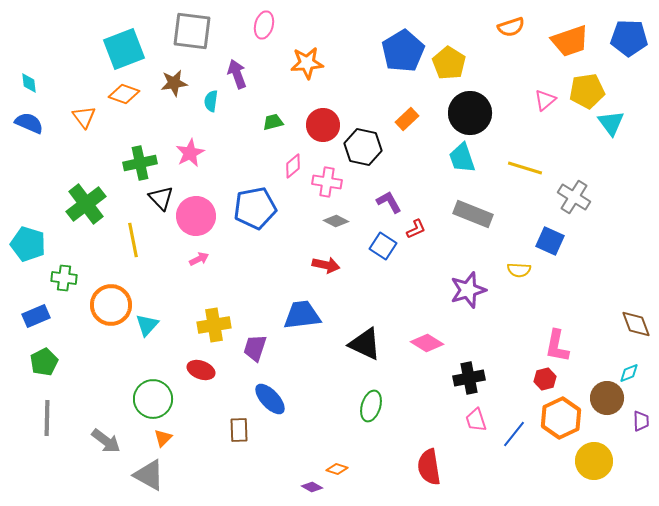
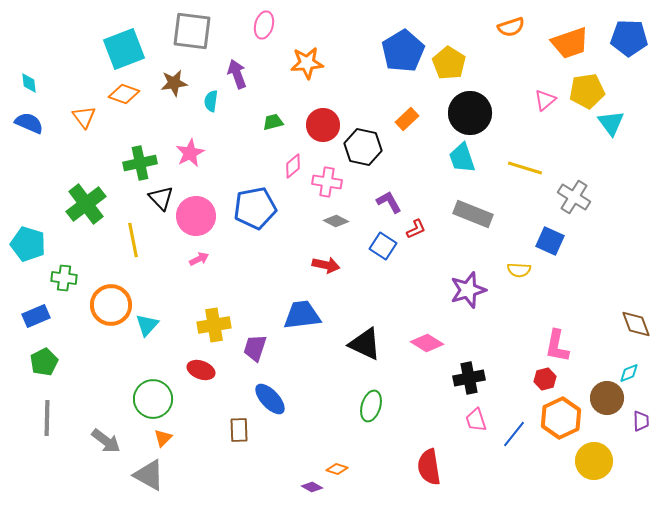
orange trapezoid at (570, 41): moved 2 px down
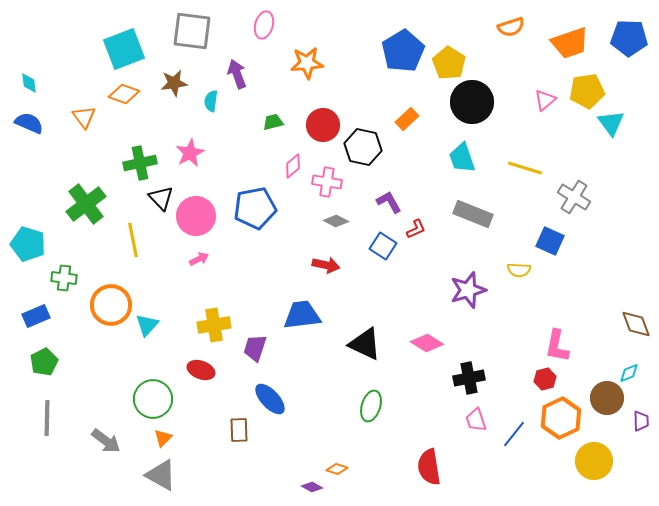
black circle at (470, 113): moved 2 px right, 11 px up
gray triangle at (149, 475): moved 12 px right
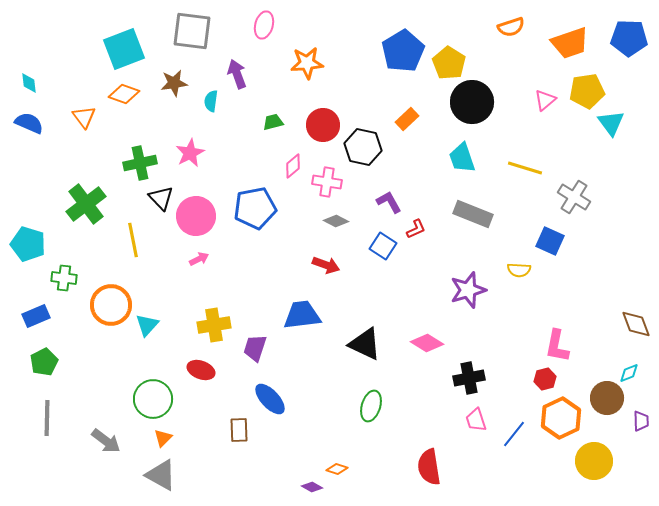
red arrow at (326, 265): rotated 8 degrees clockwise
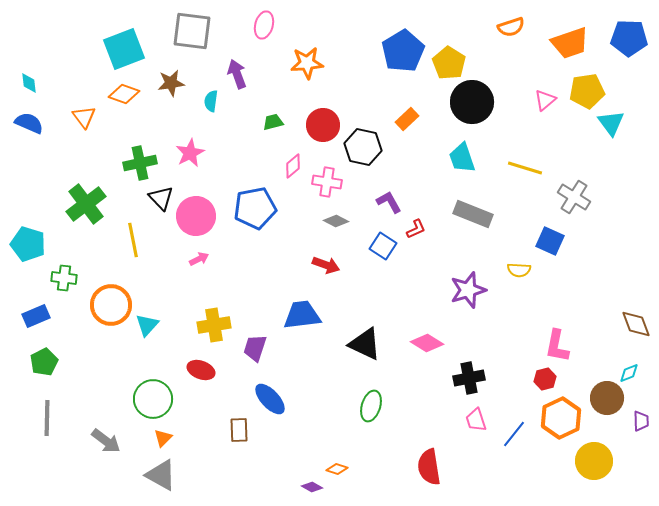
brown star at (174, 83): moved 3 px left
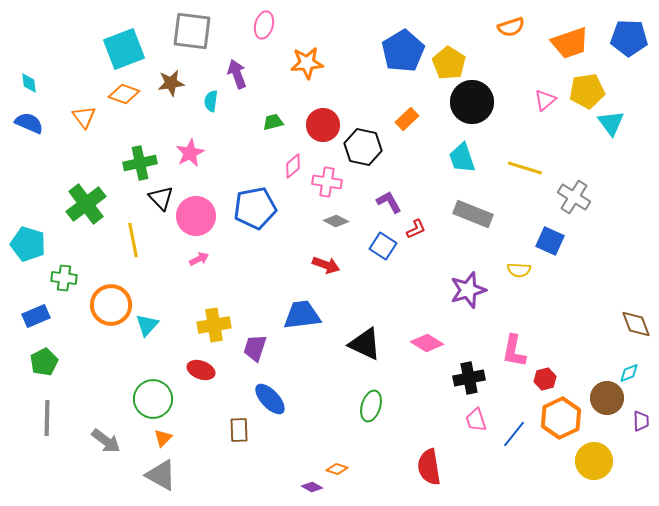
pink L-shape at (557, 346): moved 43 px left, 5 px down
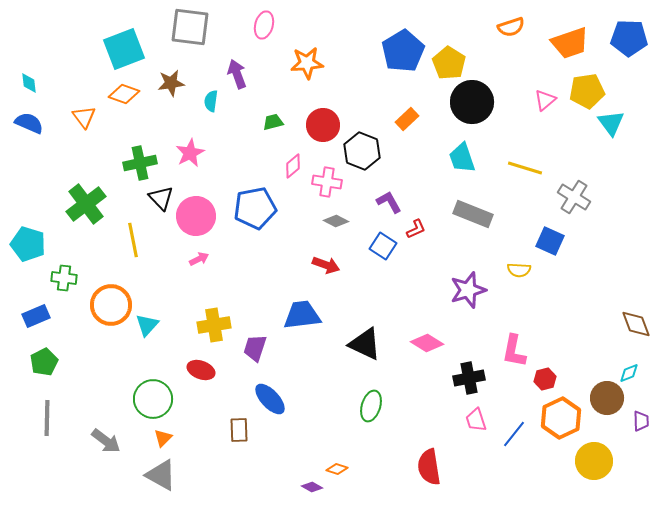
gray square at (192, 31): moved 2 px left, 4 px up
black hexagon at (363, 147): moved 1 px left, 4 px down; rotated 9 degrees clockwise
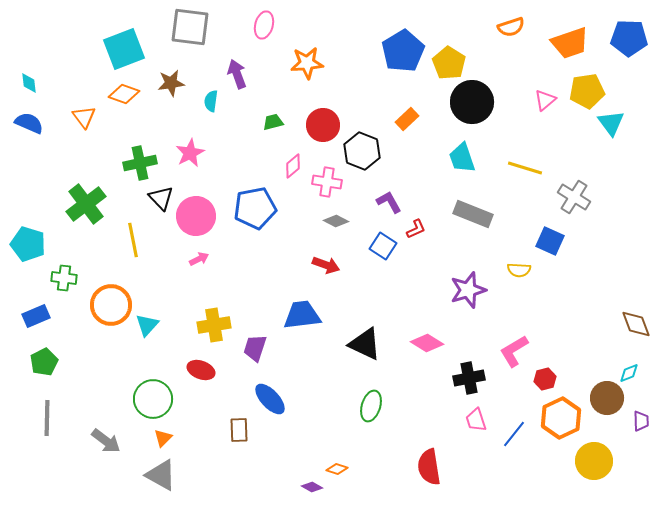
pink L-shape at (514, 351): rotated 48 degrees clockwise
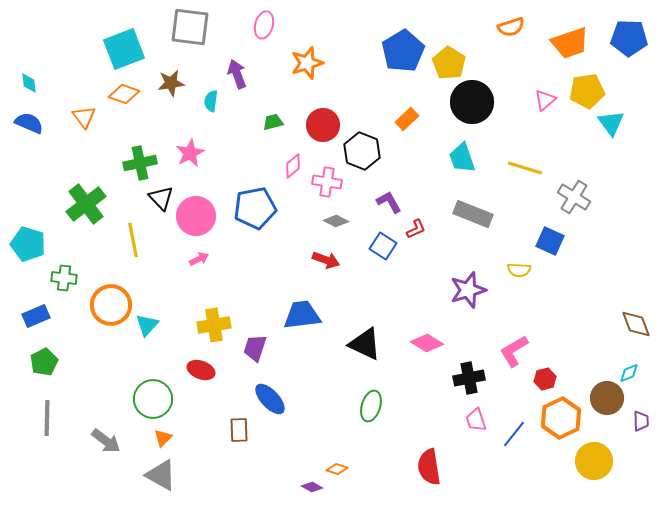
orange star at (307, 63): rotated 12 degrees counterclockwise
red arrow at (326, 265): moved 5 px up
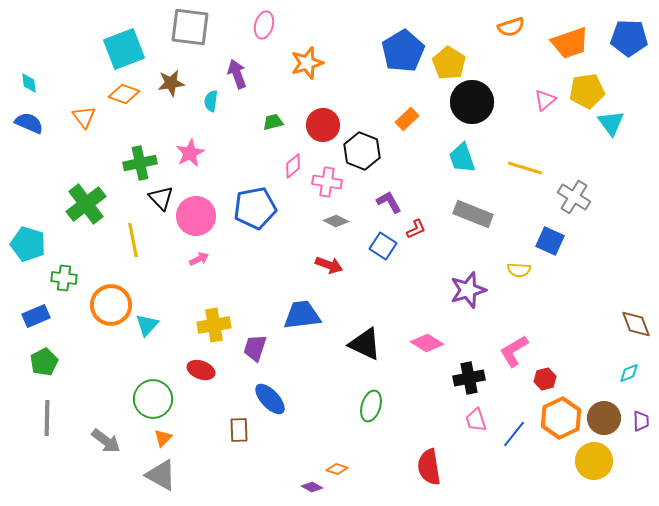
red arrow at (326, 260): moved 3 px right, 5 px down
brown circle at (607, 398): moved 3 px left, 20 px down
